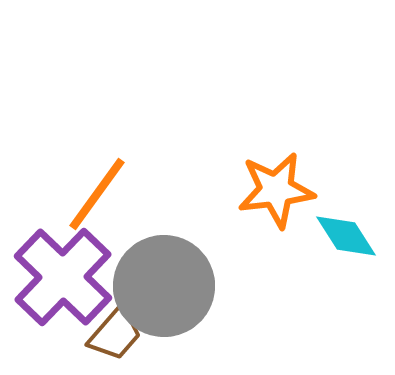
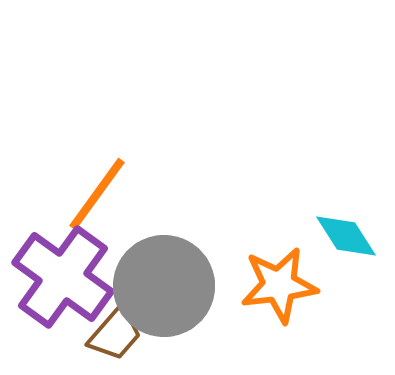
orange star: moved 3 px right, 95 px down
purple cross: rotated 8 degrees counterclockwise
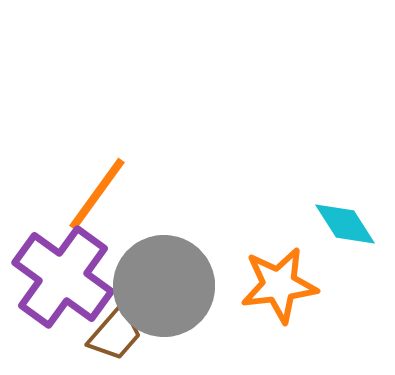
cyan diamond: moved 1 px left, 12 px up
